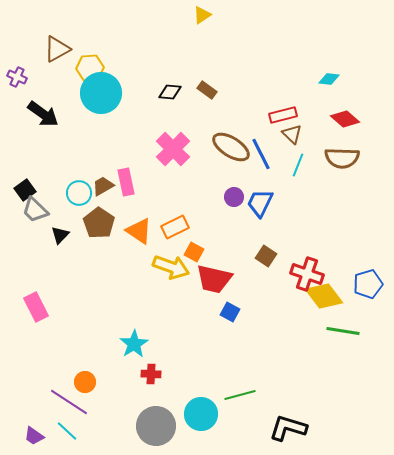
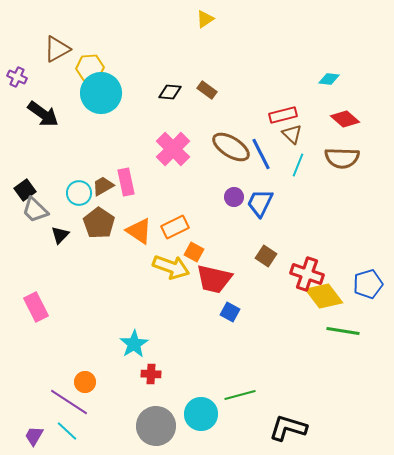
yellow triangle at (202, 15): moved 3 px right, 4 px down
purple trapezoid at (34, 436): rotated 85 degrees clockwise
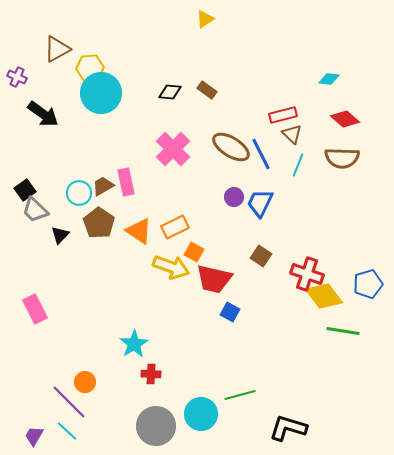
brown square at (266, 256): moved 5 px left
pink rectangle at (36, 307): moved 1 px left, 2 px down
purple line at (69, 402): rotated 12 degrees clockwise
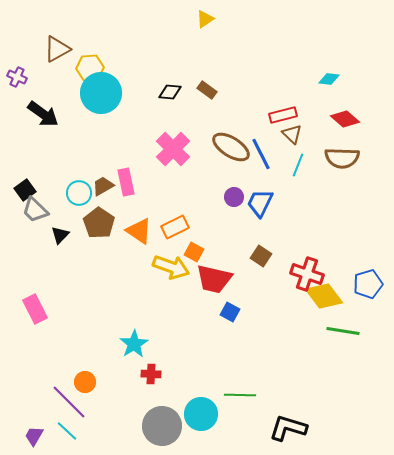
green line at (240, 395): rotated 16 degrees clockwise
gray circle at (156, 426): moved 6 px right
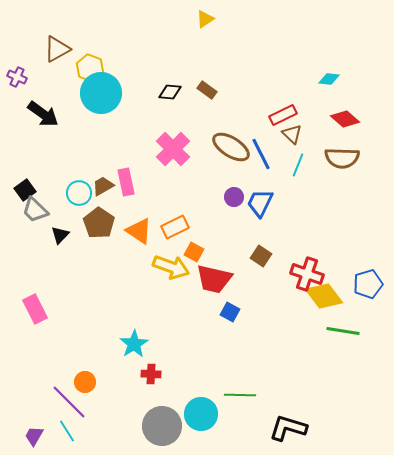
yellow hexagon at (90, 68): rotated 24 degrees clockwise
red rectangle at (283, 115): rotated 12 degrees counterclockwise
cyan line at (67, 431): rotated 15 degrees clockwise
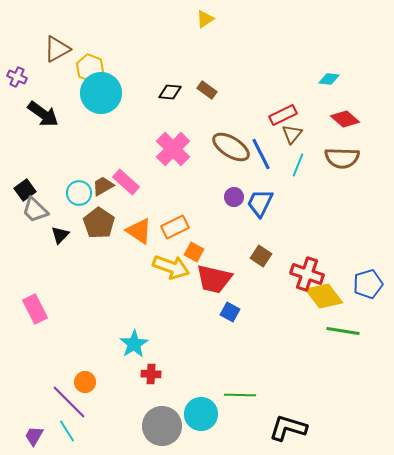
brown triangle at (292, 134): rotated 25 degrees clockwise
pink rectangle at (126, 182): rotated 36 degrees counterclockwise
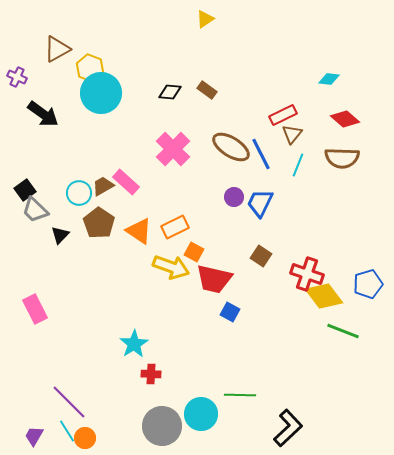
green line at (343, 331): rotated 12 degrees clockwise
orange circle at (85, 382): moved 56 px down
black L-shape at (288, 428): rotated 120 degrees clockwise
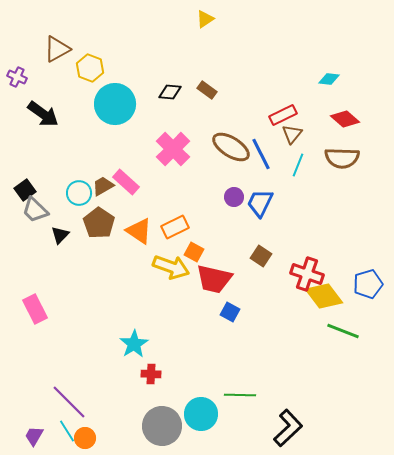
cyan circle at (101, 93): moved 14 px right, 11 px down
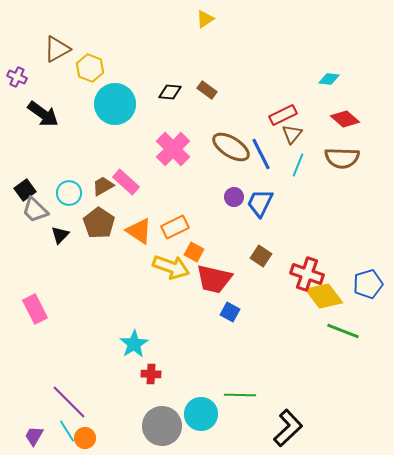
cyan circle at (79, 193): moved 10 px left
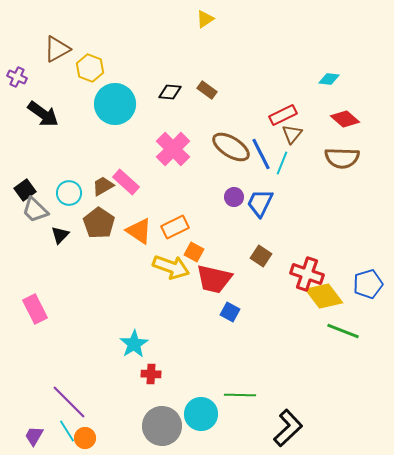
cyan line at (298, 165): moved 16 px left, 2 px up
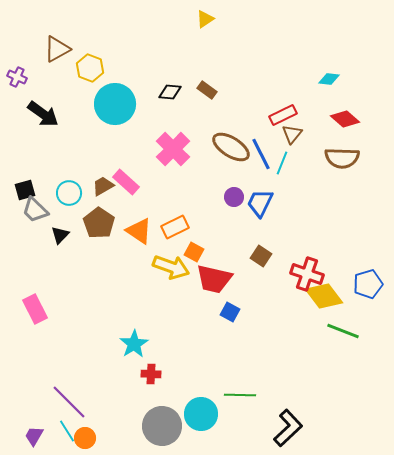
black square at (25, 190): rotated 20 degrees clockwise
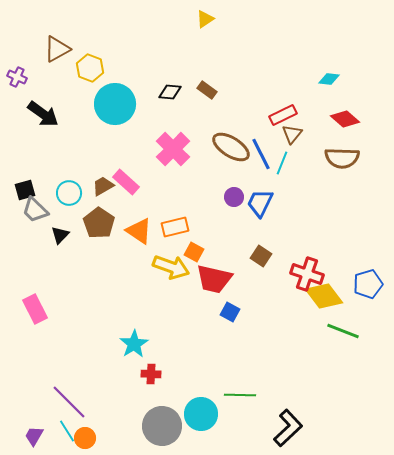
orange rectangle at (175, 227): rotated 12 degrees clockwise
